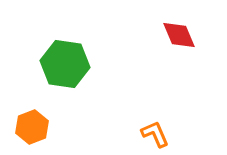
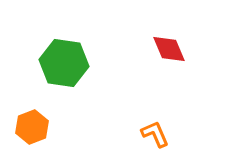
red diamond: moved 10 px left, 14 px down
green hexagon: moved 1 px left, 1 px up
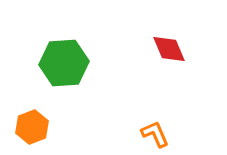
green hexagon: rotated 12 degrees counterclockwise
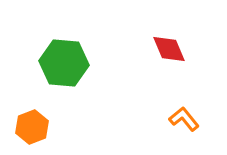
green hexagon: rotated 9 degrees clockwise
orange L-shape: moved 29 px right, 15 px up; rotated 16 degrees counterclockwise
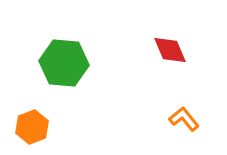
red diamond: moved 1 px right, 1 px down
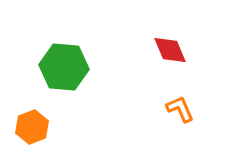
green hexagon: moved 4 px down
orange L-shape: moved 4 px left, 10 px up; rotated 16 degrees clockwise
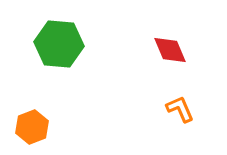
green hexagon: moved 5 px left, 23 px up
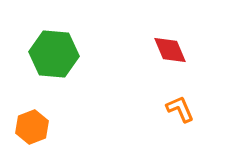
green hexagon: moved 5 px left, 10 px down
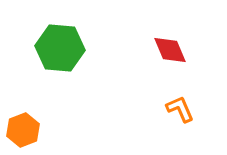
green hexagon: moved 6 px right, 6 px up
orange hexagon: moved 9 px left, 3 px down
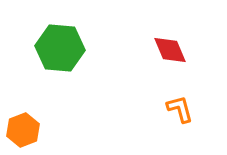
orange L-shape: rotated 8 degrees clockwise
